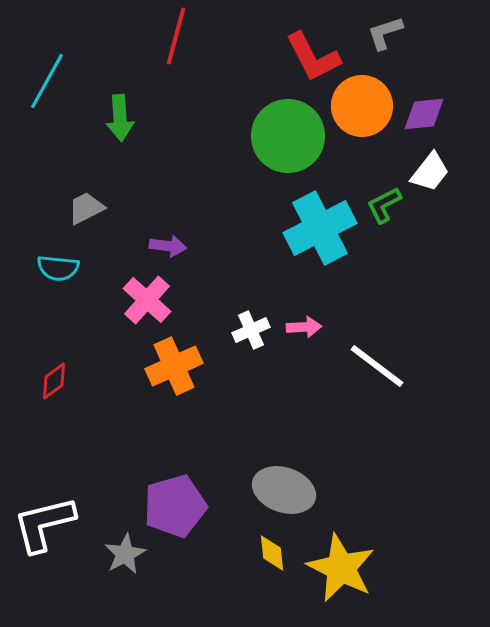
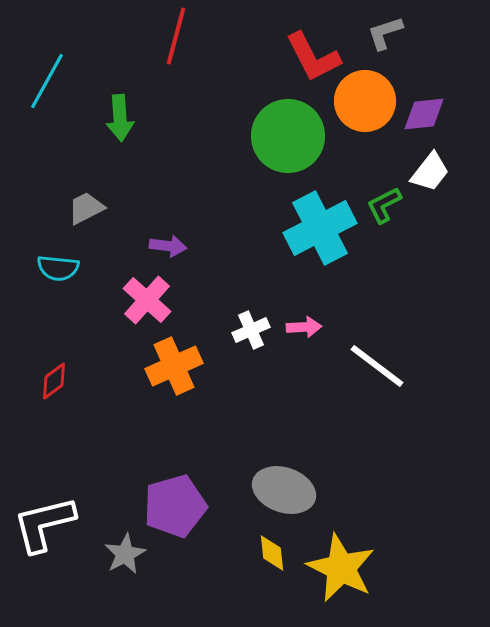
orange circle: moved 3 px right, 5 px up
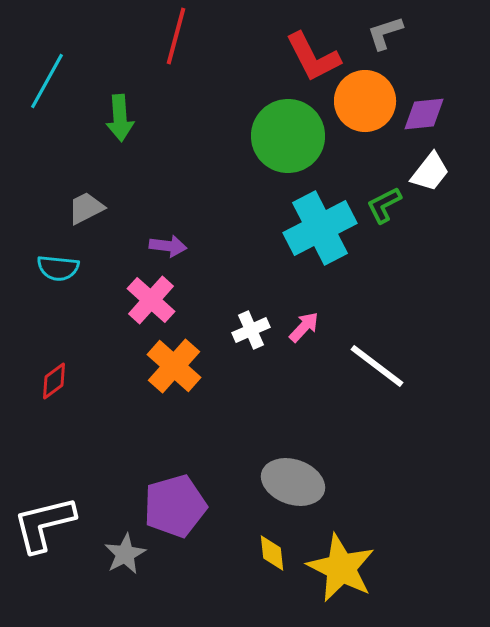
pink cross: moved 4 px right
pink arrow: rotated 44 degrees counterclockwise
orange cross: rotated 24 degrees counterclockwise
gray ellipse: moved 9 px right, 8 px up
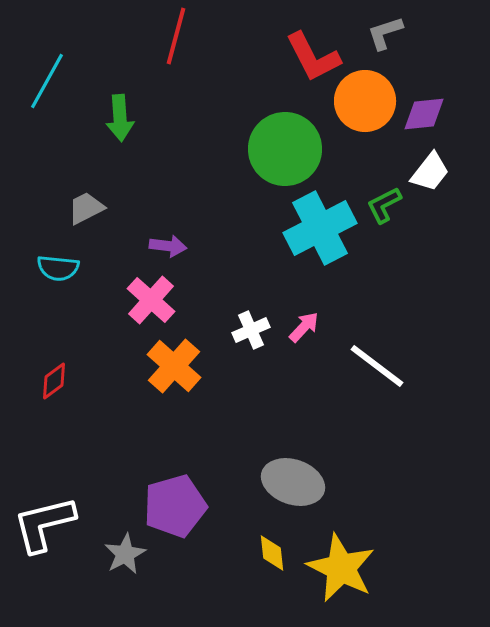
green circle: moved 3 px left, 13 px down
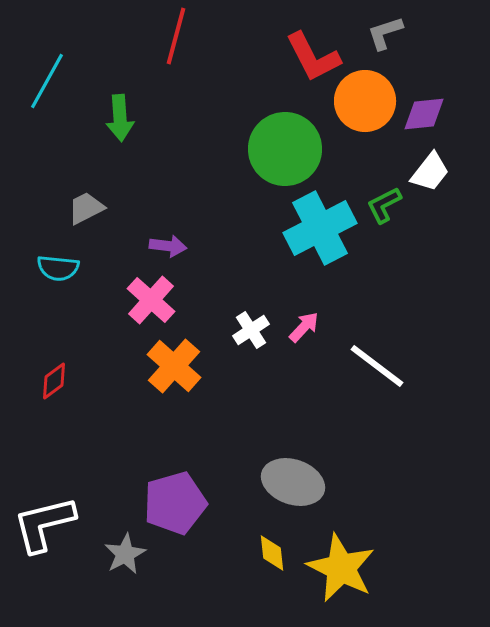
white cross: rotated 9 degrees counterclockwise
purple pentagon: moved 3 px up
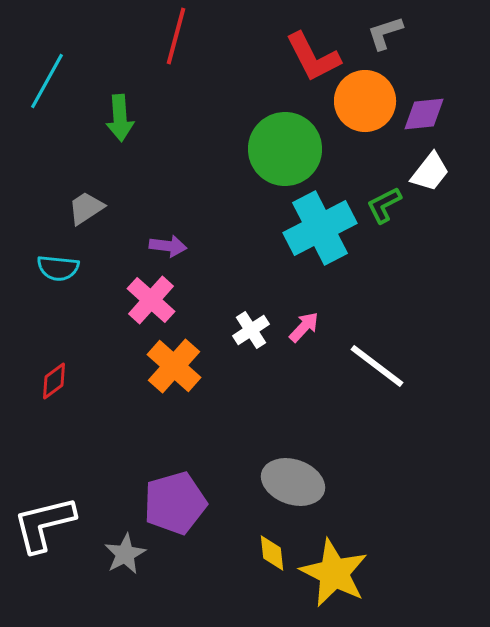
gray trapezoid: rotated 6 degrees counterclockwise
yellow star: moved 7 px left, 5 px down
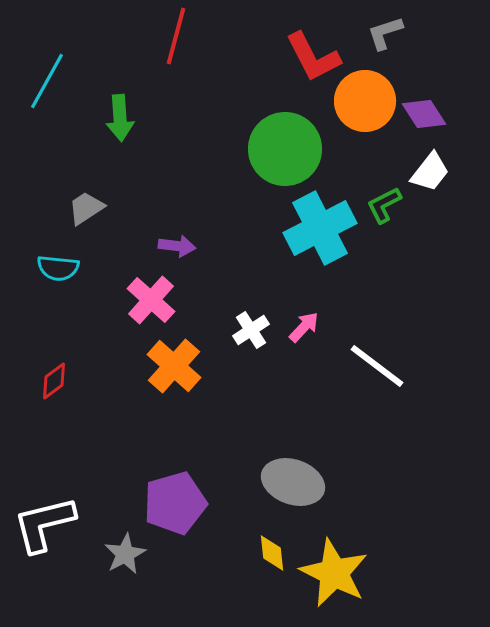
purple diamond: rotated 63 degrees clockwise
purple arrow: moved 9 px right
